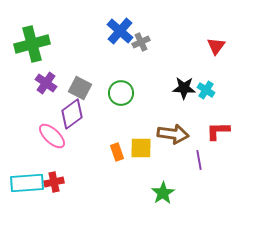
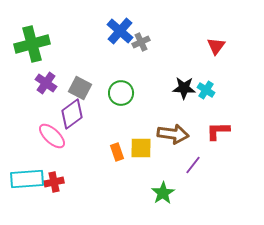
purple line: moved 6 px left, 5 px down; rotated 48 degrees clockwise
cyan rectangle: moved 4 px up
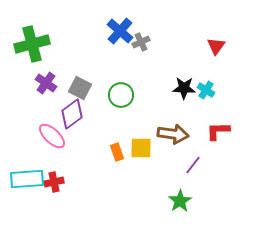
green circle: moved 2 px down
green star: moved 17 px right, 8 px down
